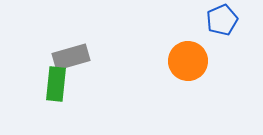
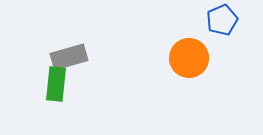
gray rectangle: moved 2 px left
orange circle: moved 1 px right, 3 px up
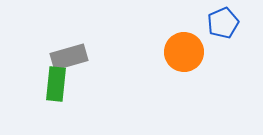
blue pentagon: moved 1 px right, 3 px down
orange circle: moved 5 px left, 6 px up
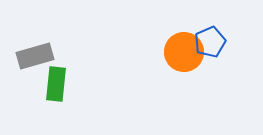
blue pentagon: moved 13 px left, 19 px down
gray rectangle: moved 34 px left, 1 px up
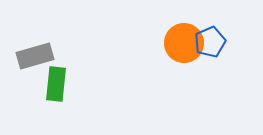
orange circle: moved 9 px up
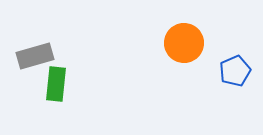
blue pentagon: moved 25 px right, 29 px down
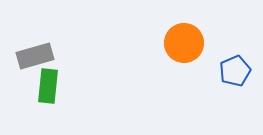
green rectangle: moved 8 px left, 2 px down
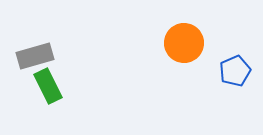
green rectangle: rotated 32 degrees counterclockwise
